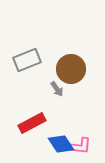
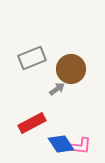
gray rectangle: moved 5 px right, 2 px up
gray arrow: rotated 91 degrees counterclockwise
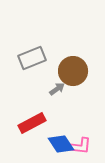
brown circle: moved 2 px right, 2 px down
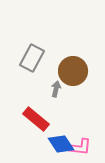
gray rectangle: rotated 40 degrees counterclockwise
gray arrow: moved 1 px left; rotated 42 degrees counterclockwise
red rectangle: moved 4 px right, 4 px up; rotated 68 degrees clockwise
pink L-shape: moved 1 px down
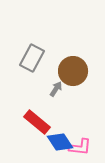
gray arrow: rotated 21 degrees clockwise
red rectangle: moved 1 px right, 3 px down
blue diamond: moved 1 px left, 2 px up
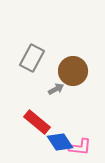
gray arrow: rotated 28 degrees clockwise
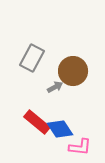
gray arrow: moved 1 px left, 2 px up
blue diamond: moved 13 px up
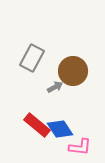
red rectangle: moved 3 px down
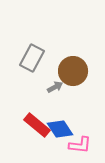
pink L-shape: moved 2 px up
